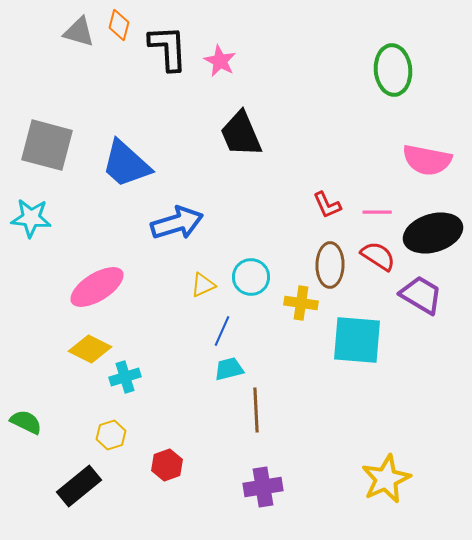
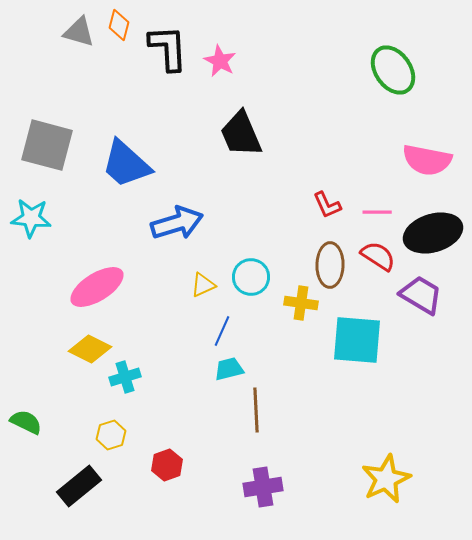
green ellipse: rotated 30 degrees counterclockwise
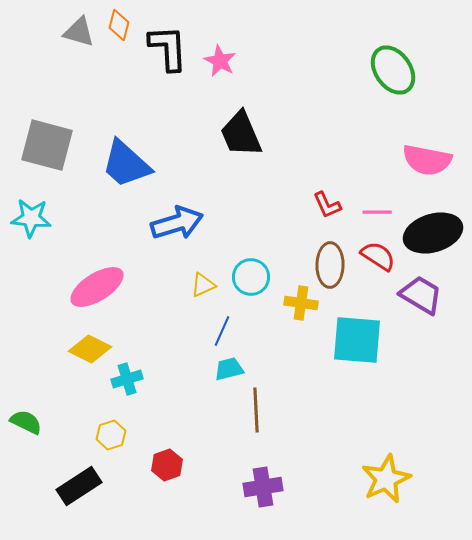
cyan cross: moved 2 px right, 2 px down
black rectangle: rotated 6 degrees clockwise
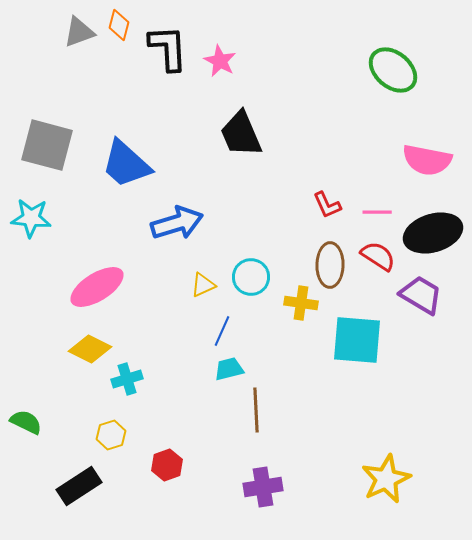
gray triangle: rotated 36 degrees counterclockwise
green ellipse: rotated 15 degrees counterclockwise
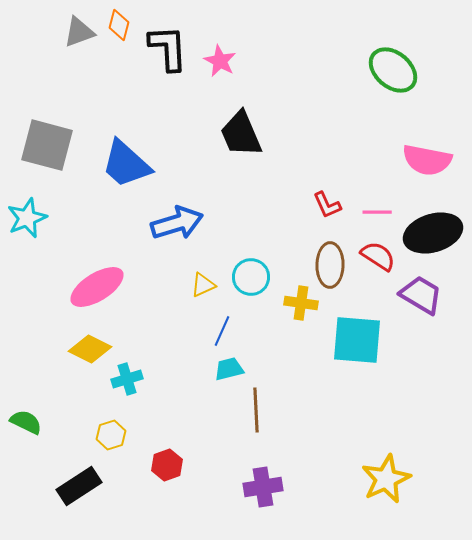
cyan star: moved 4 px left; rotated 27 degrees counterclockwise
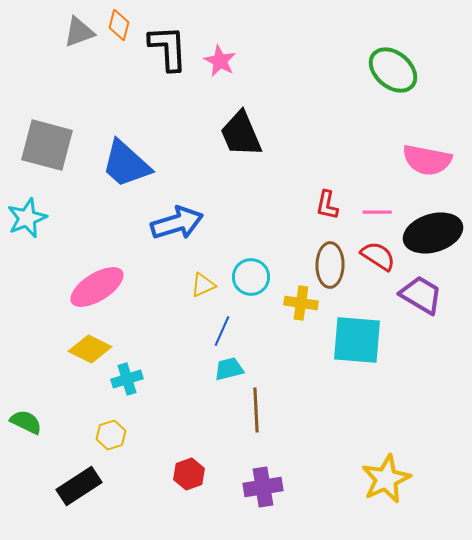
red L-shape: rotated 36 degrees clockwise
red hexagon: moved 22 px right, 9 px down
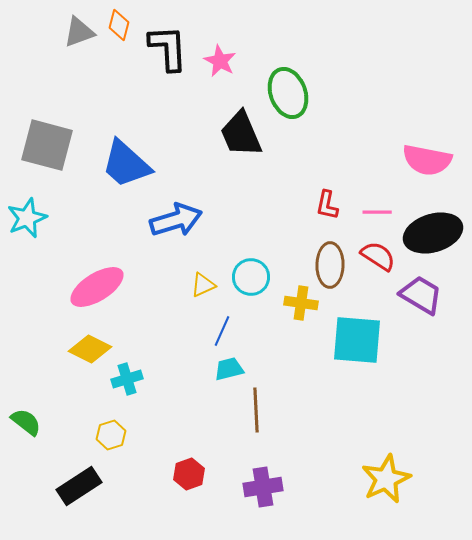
green ellipse: moved 105 px left, 23 px down; rotated 30 degrees clockwise
blue arrow: moved 1 px left, 3 px up
green semicircle: rotated 12 degrees clockwise
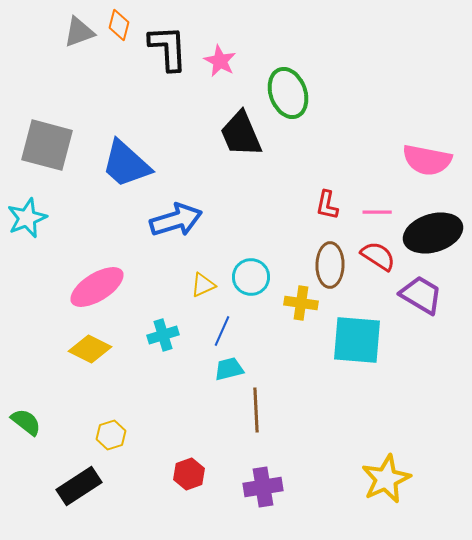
cyan cross: moved 36 px right, 44 px up
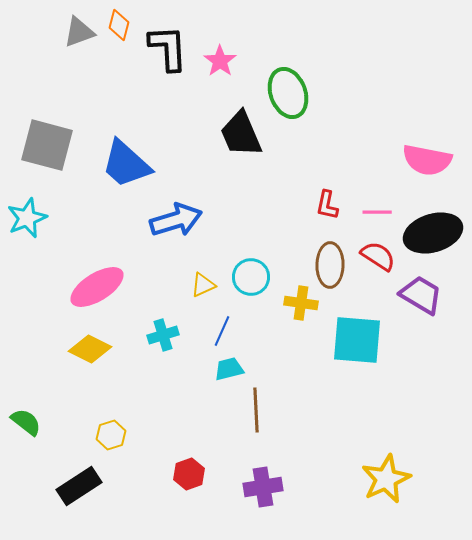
pink star: rotated 8 degrees clockwise
